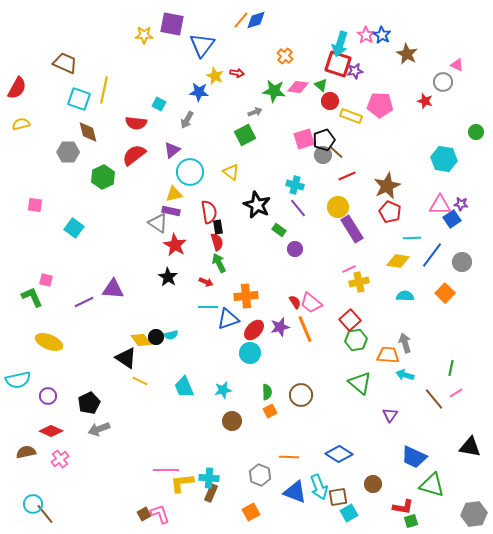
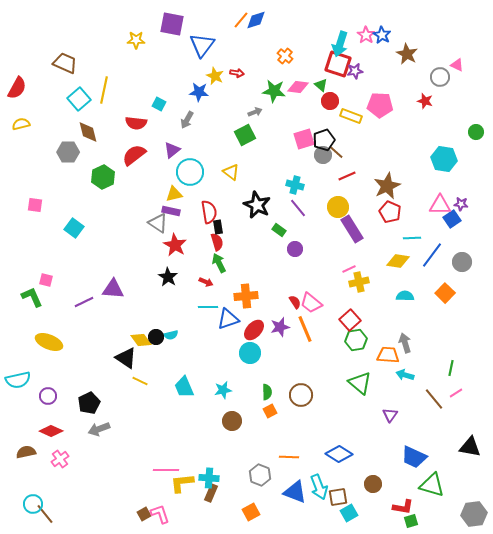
yellow star at (144, 35): moved 8 px left, 5 px down
gray circle at (443, 82): moved 3 px left, 5 px up
cyan square at (79, 99): rotated 30 degrees clockwise
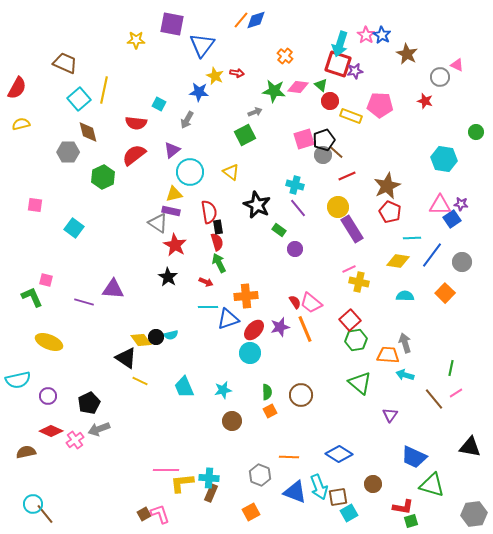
yellow cross at (359, 282): rotated 24 degrees clockwise
purple line at (84, 302): rotated 42 degrees clockwise
pink cross at (60, 459): moved 15 px right, 19 px up
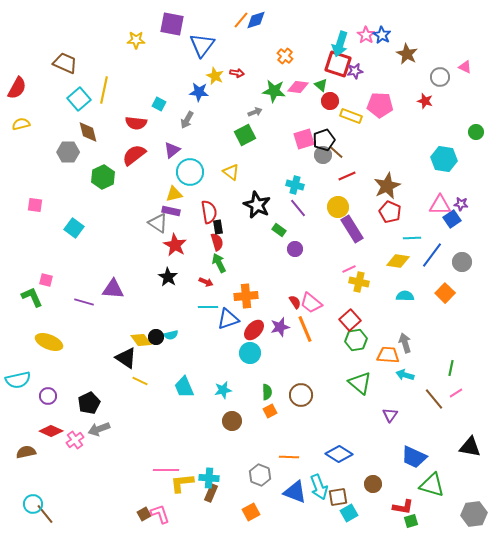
pink triangle at (457, 65): moved 8 px right, 2 px down
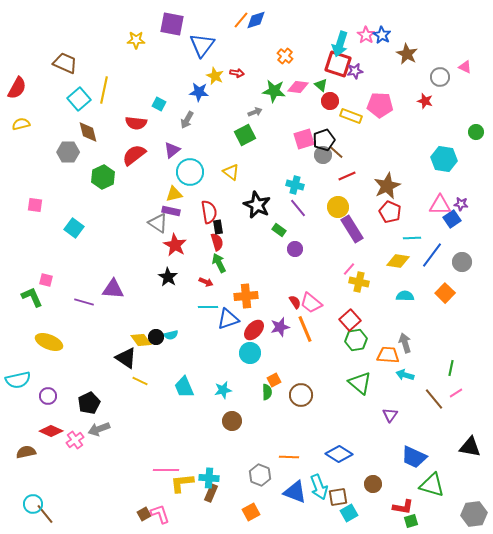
pink line at (349, 269): rotated 24 degrees counterclockwise
orange square at (270, 411): moved 4 px right, 31 px up
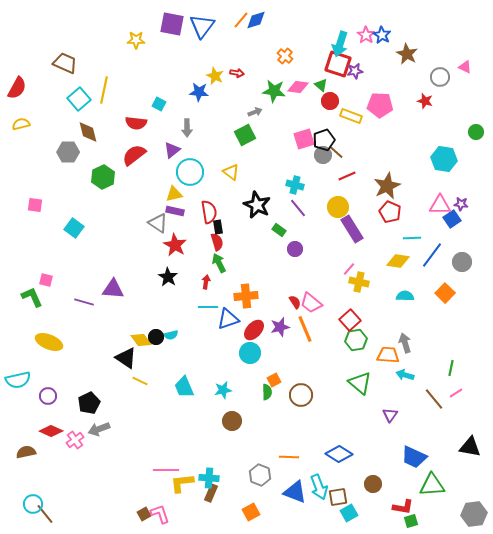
blue triangle at (202, 45): moved 19 px up
gray arrow at (187, 120): moved 8 px down; rotated 30 degrees counterclockwise
purple rectangle at (171, 211): moved 4 px right
red arrow at (206, 282): rotated 104 degrees counterclockwise
green triangle at (432, 485): rotated 20 degrees counterclockwise
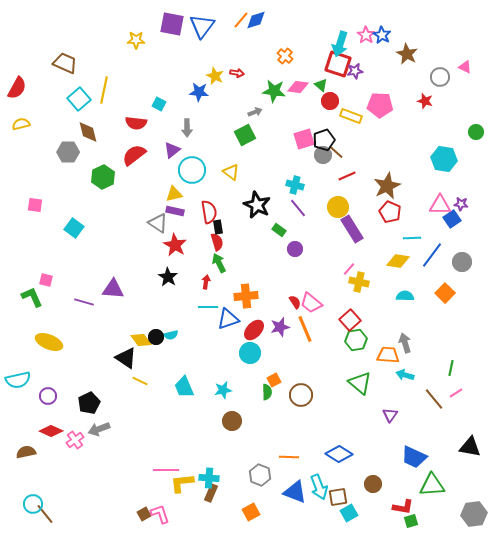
cyan circle at (190, 172): moved 2 px right, 2 px up
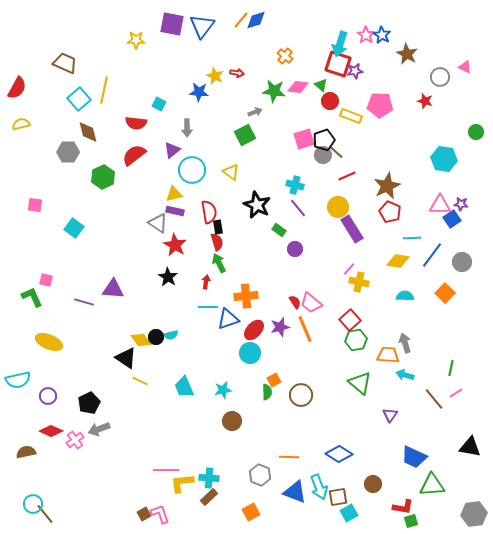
brown rectangle at (211, 493): moved 2 px left, 4 px down; rotated 24 degrees clockwise
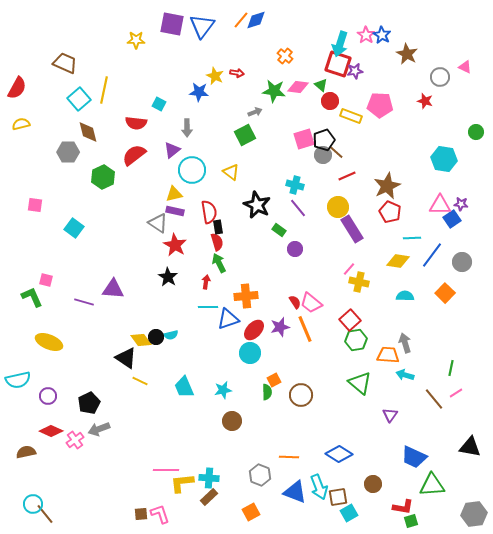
brown square at (144, 514): moved 3 px left; rotated 24 degrees clockwise
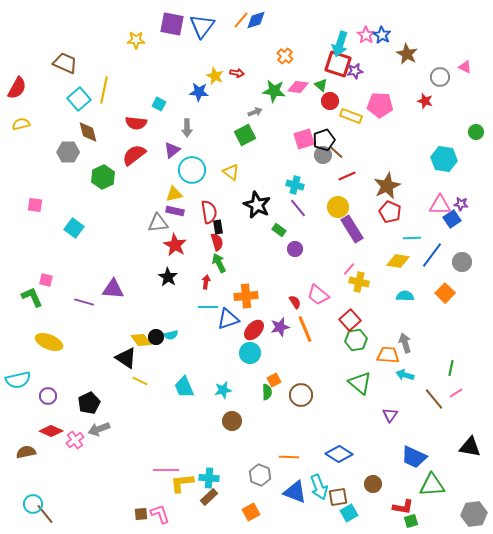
gray triangle at (158, 223): rotated 40 degrees counterclockwise
pink trapezoid at (311, 303): moved 7 px right, 8 px up
